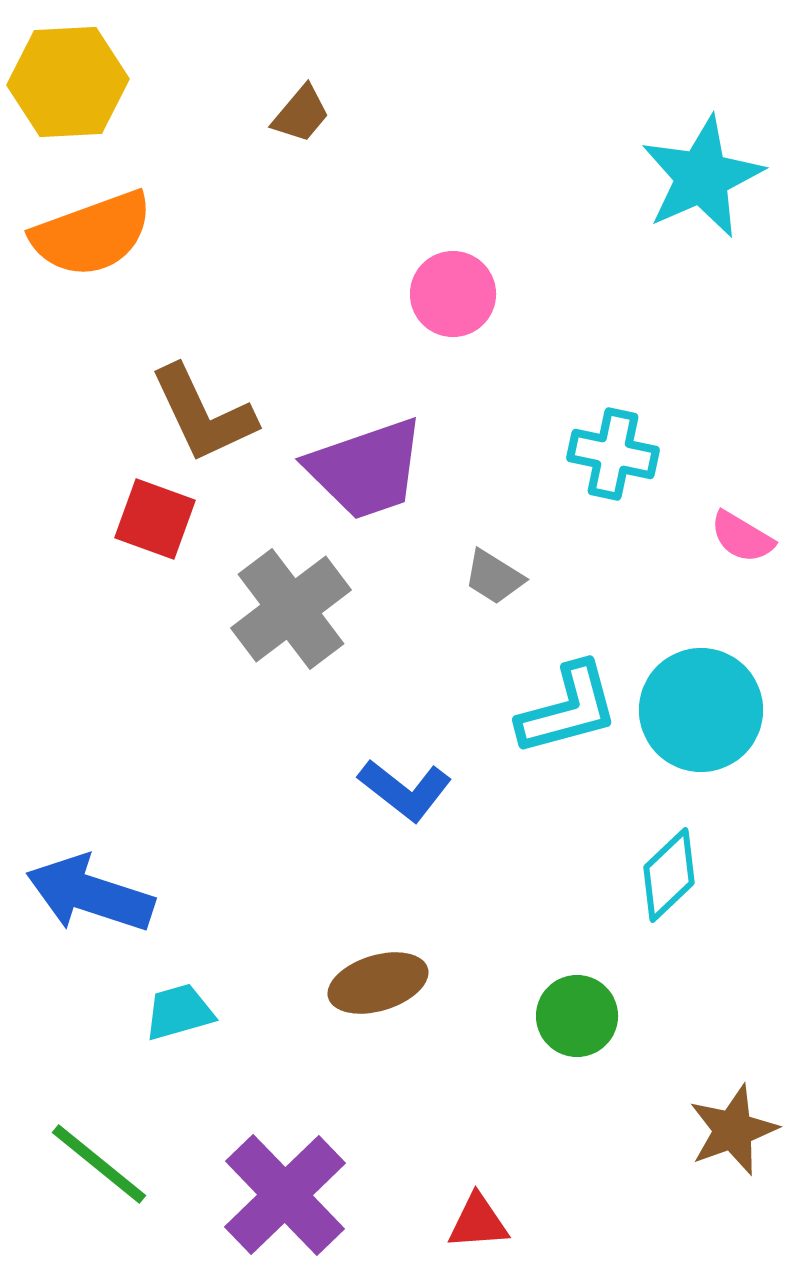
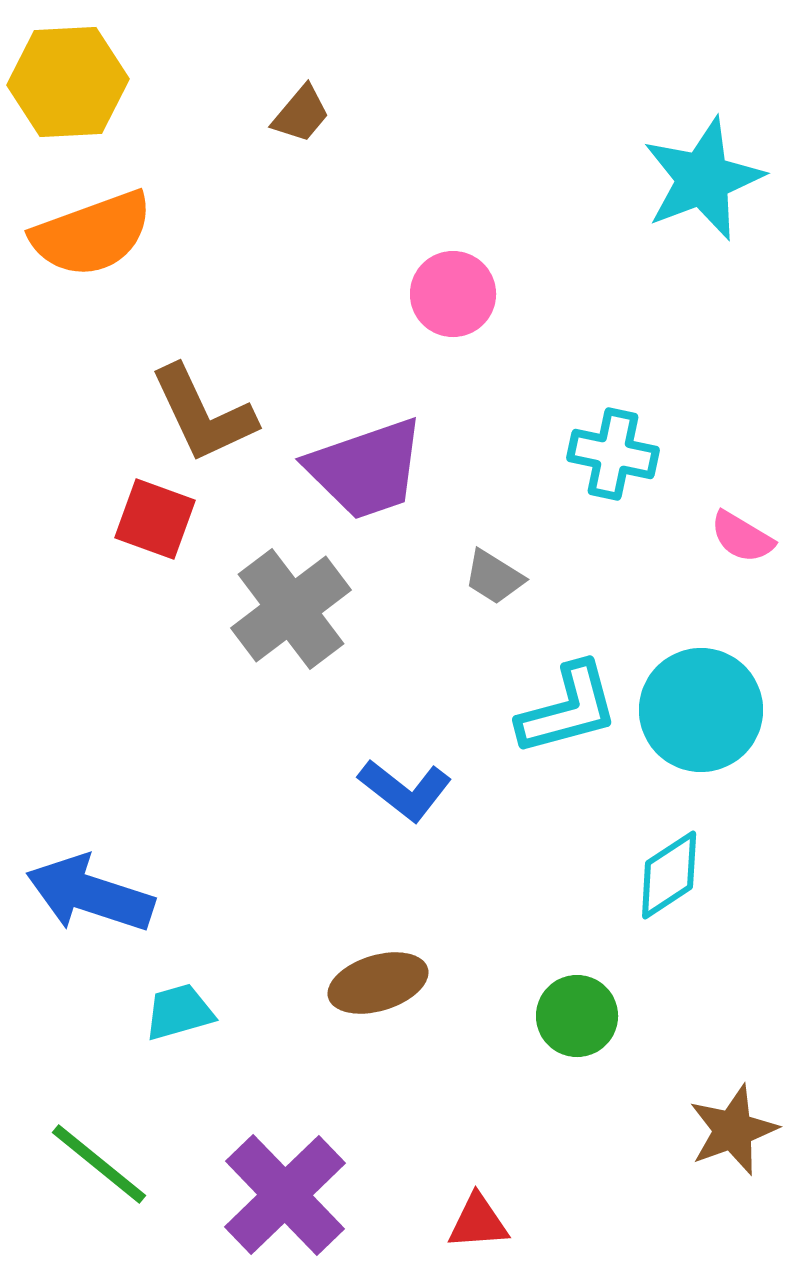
cyan star: moved 1 px right, 2 px down; rotated 3 degrees clockwise
cyan diamond: rotated 10 degrees clockwise
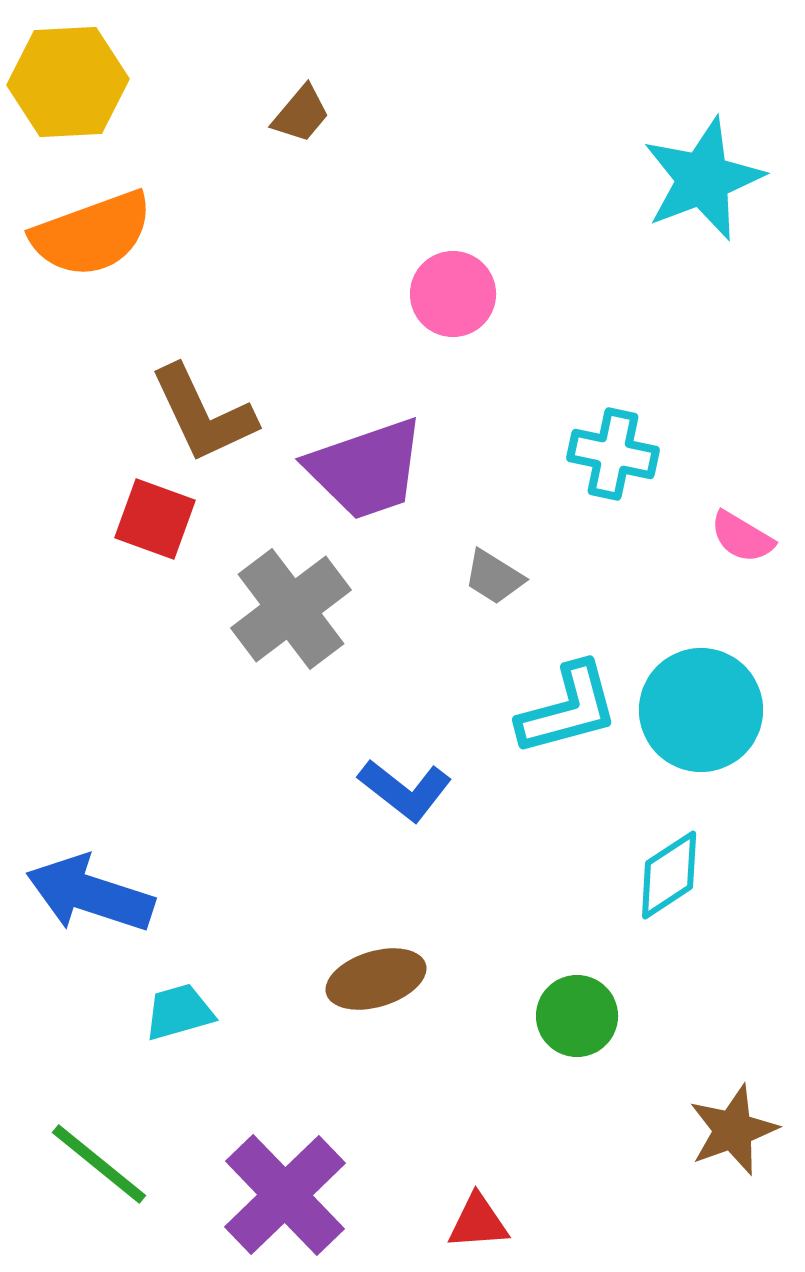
brown ellipse: moved 2 px left, 4 px up
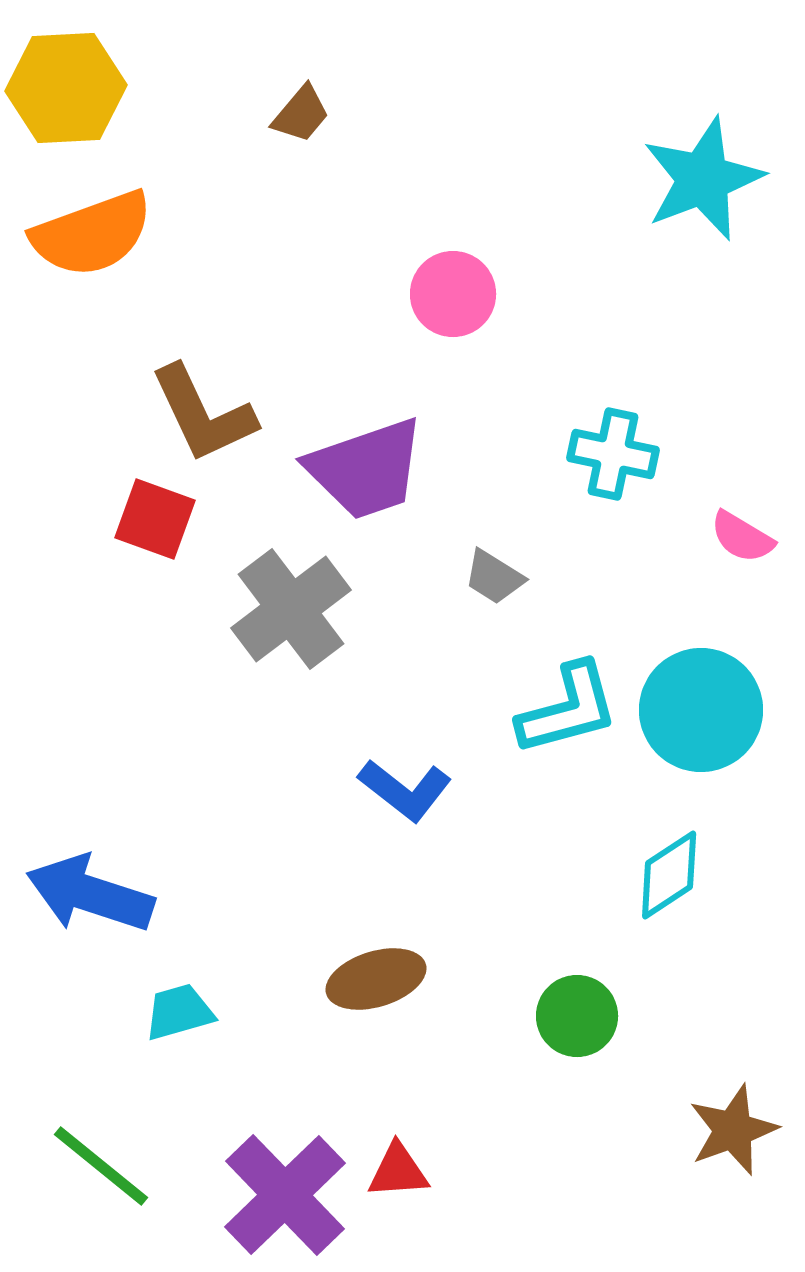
yellow hexagon: moved 2 px left, 6 px down
green line: moved 2 px right, 2 px down
red triangle: moved 80 px left, 51 px up
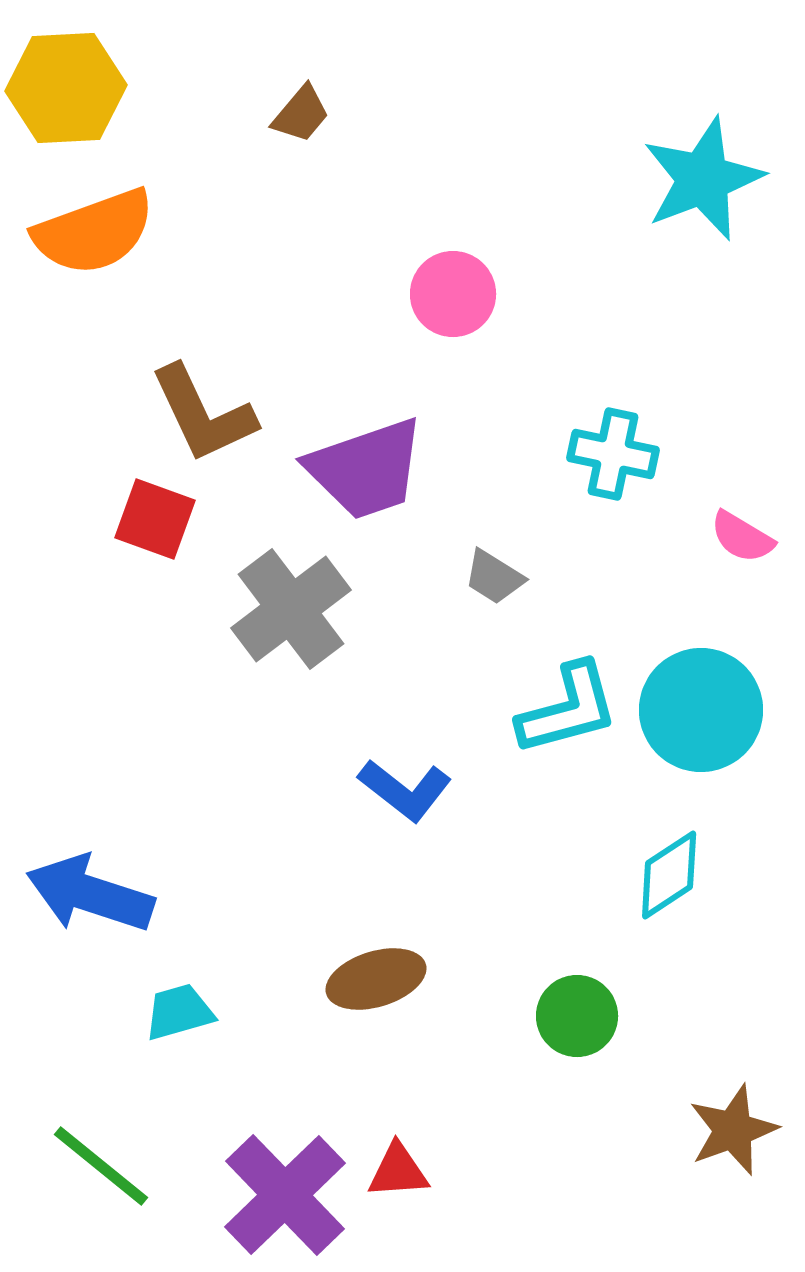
orange semicircle: moved 2 px right, 2 px up
